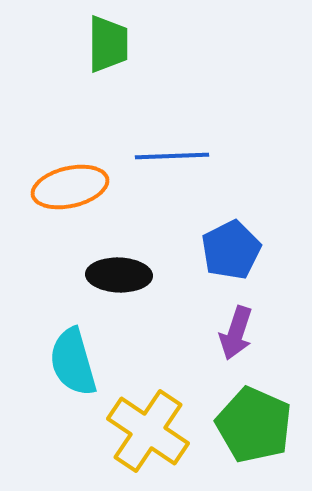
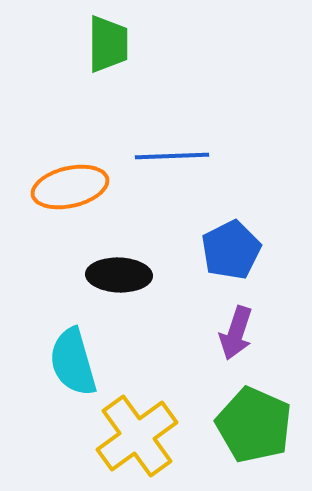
yellow cross: moved 11 px left, 5 px down; rotated 20 degrees clockwise
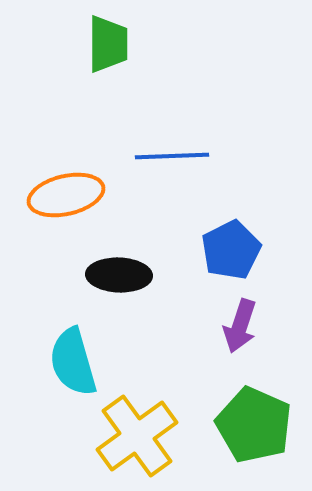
orange ellipse: moved 4 px left, 8 px down
purple arrow: moved 4 px right, 7 px up
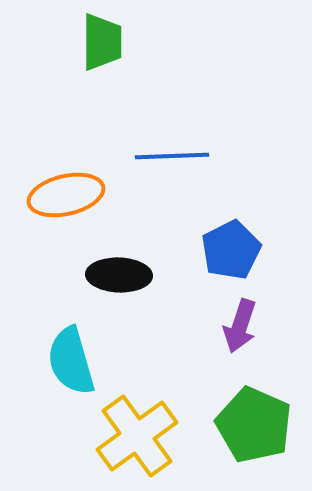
green trapezoid: moved 6 px left, 2 px up
cyan semicircle: moved 2 px left, 1 px up
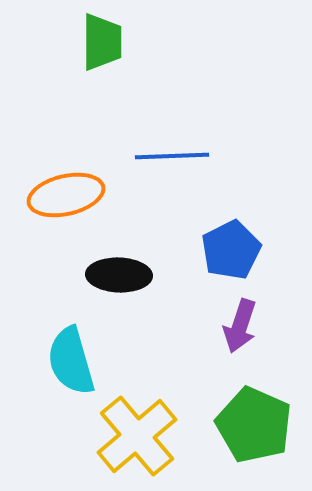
yellow cross: rotated 4 degrees counterclockwise
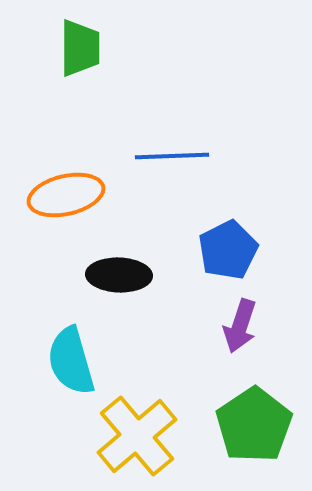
green trapezoid: moved 22 px left, 6 px down
blue pentagon: moved 3 px left
green pentagon: rotated 14 degrees clockwise
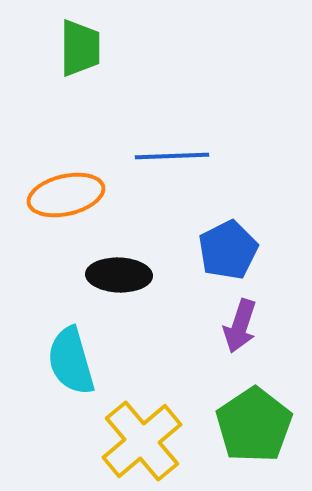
yellow cross: moved 5 px right, 5 px down
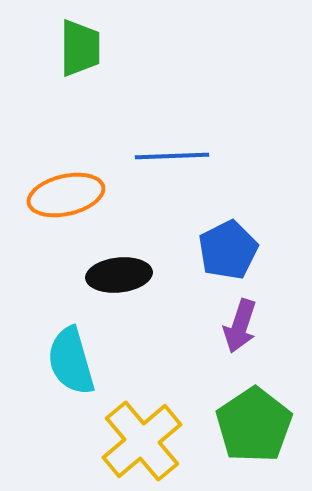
black ellipse: rotated 8 degrees counterclockwise
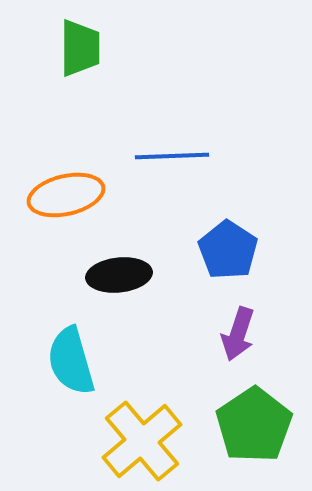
blue pentagon: rotated 12 degrees counterclockwise
purple arrow: moved 2 px left, 8 px down
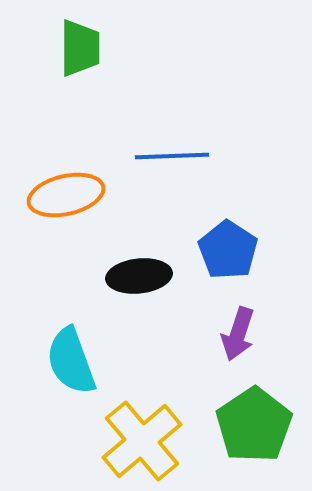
black ellipse: moved 20 px right, 1 px down
cyan semicircle: rotated 4 degrees counterclockwise
